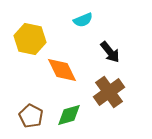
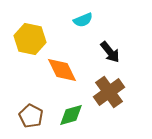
green diamond: moved 2 px right
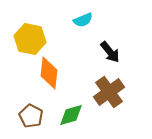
orange diamond: moved 13 px left, 3 px down; rotated 32 degrees clockwise
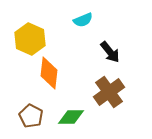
yellow hexagon: rotated 12 degrees clockwise
green diamond: moved 2 px down; rotated 16 degrees clockwise
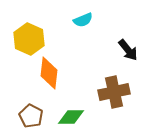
yellow hexagon: moved 1 px left
black arrow: moved 18 px right, 2 px up
brown cross: moved 5 px right; rotated 24 degrees clockwise
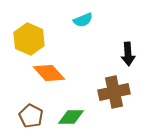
black arrow: moved 4 px down; rotated 35 degrees clockwise
orange diamond: rotated 48 degrees counterclockwise
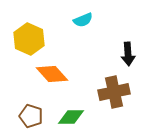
orange diamond: moved 3 px right, 1 px down
brown pentagon: rotated 10 degrees counterclockwise
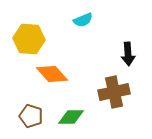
yellow hexagon: rotated 20 degrees counterclockwise
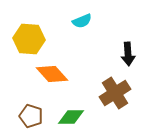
cyan semicircle: moved 1 px left, 1 px down
brown cross: moved 1 px right, 1 px down; rotated 20 degrees counterclockwise
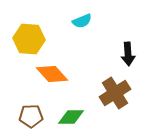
brown pentagon: rotated 20 degrees counterclockwise
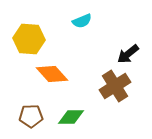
black arrow: rotated 55 degrees clockwise
brown cross: moved 7 px up
